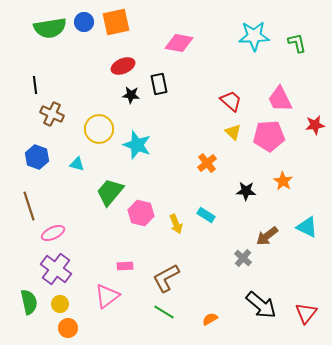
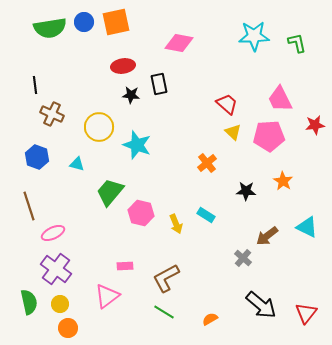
red ellipse at (123, 66): rotated 15 degrees clockwise
red trapezoid at (231, 101): moved 4 px left, 3 px down
yellow circle at (99, 129): moved 2 px up
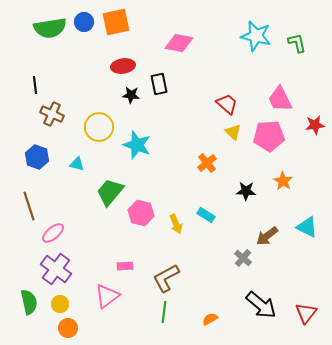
cyan star at (254, 36): moved 2 px right; rotated 16 degrees clockwise
pink ellipse at (53, 233): rotated 15 degrees counterclockwise
green line at (164, 312): rotated 65 degrees clockwise
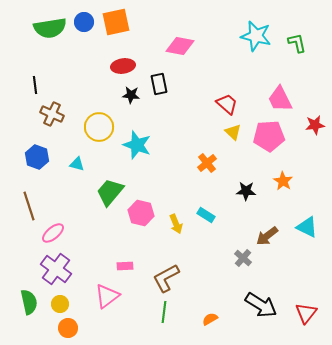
pink diamond at (179, 43): moved 1 px right, 3 px down
black arrow at (261, 305): rotated 8 degrees counterclockwise
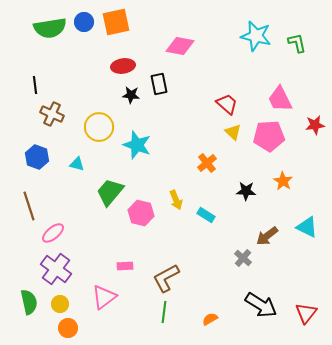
yellow arrow at (176, 224): moved 24 px up
pink triangle at (107, 296): moved 3 px left, 1 px down
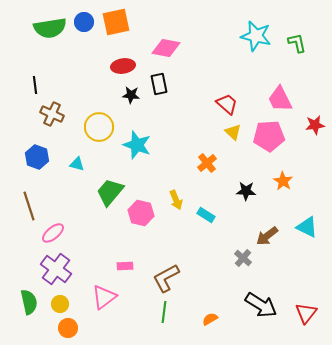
pink diamond at (180, 46): moved 14 px left, 2 px down
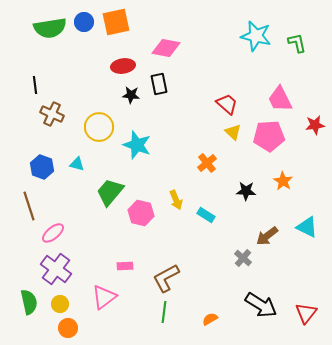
blue hexagon at (37, 157): moved 5 px right, 10 px down
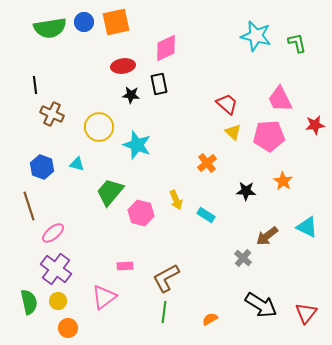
pink diamond at (166, 48): rotated 36 degrees counterclockwise
yellow circle at (60, 304): moved 2 px left, 3 px up
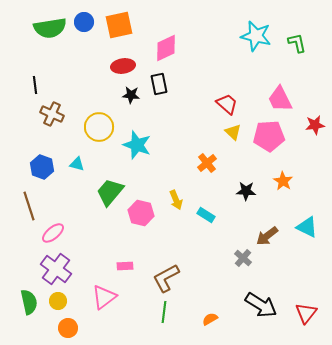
orange square at (116, 22): moved 3 px right, 3 px down
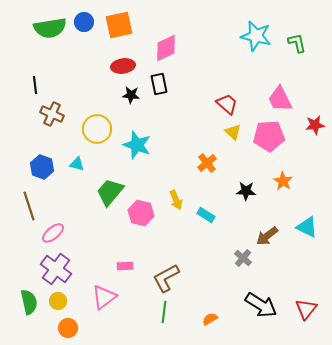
yellow circle at (99, 127): moved 2 px left, 2 px down
red triangle at (306, 313): moved 4 px up
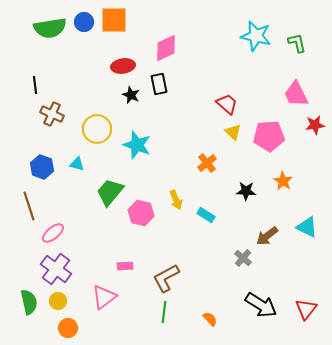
orange square at (119, 25): moved 5 px left, 5 px up; rotated 12 degrees clockwise
black star at (131, 95): rotated 18 degrees clockwise
pink trapezoid at (280, 99): moved 16 px right, 5 px up
orange semicircle at (210, 319): rotated 77 degrees clockwise
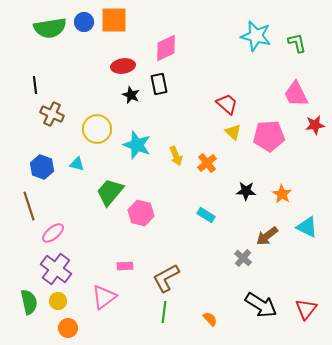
orange star at (283, 181): moved 1 px left, 13 px down
yellow arrow at (176, 200): moved 44 px up
